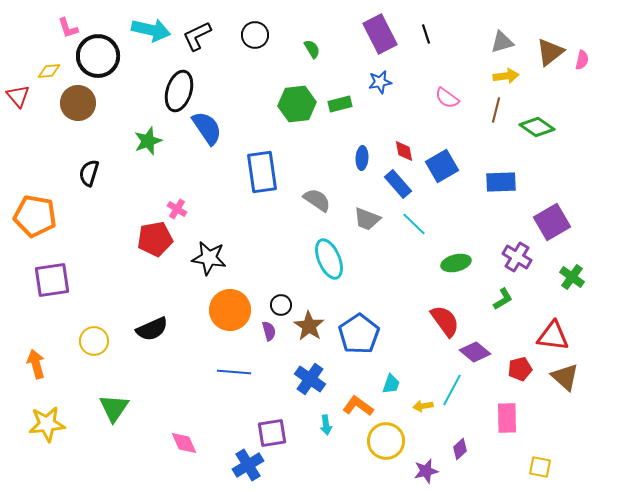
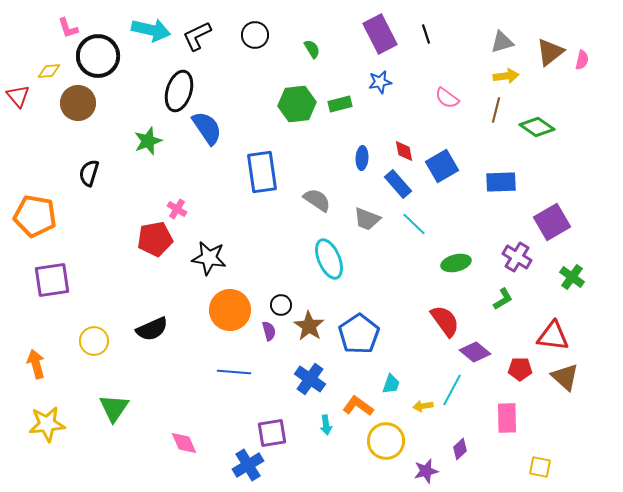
red pentagon at (520, 369): rotated 15 degrees clockwise
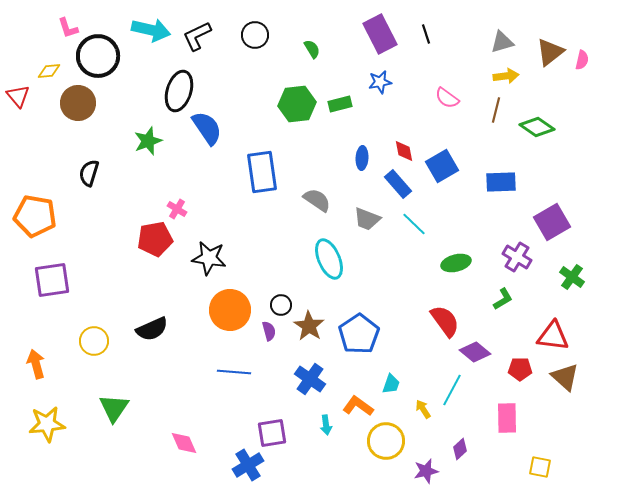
yellow arrow at (423, 406): moved 3 px down; rotated 66 degrees clockwise
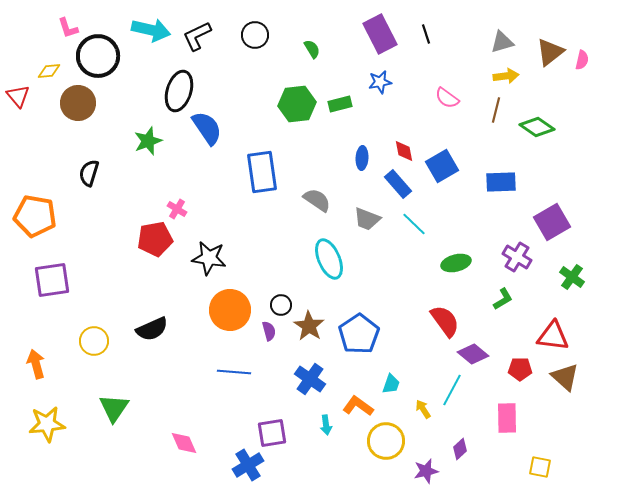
purple diamond at (475, 352): moved 2 px left, 2 px down
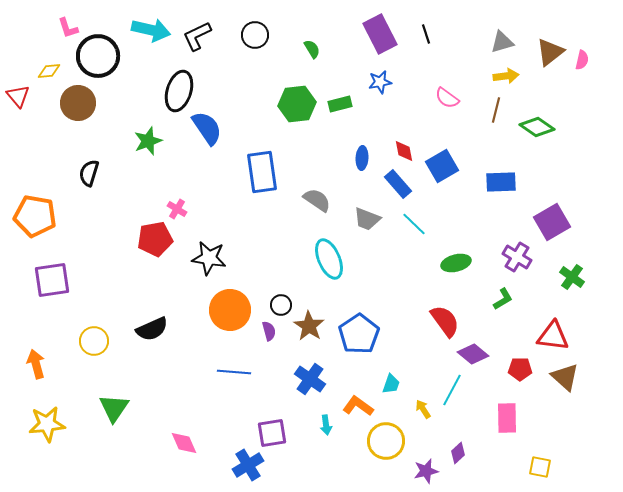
purple diamond at (460, 449): moved 2 px left, 4 px down
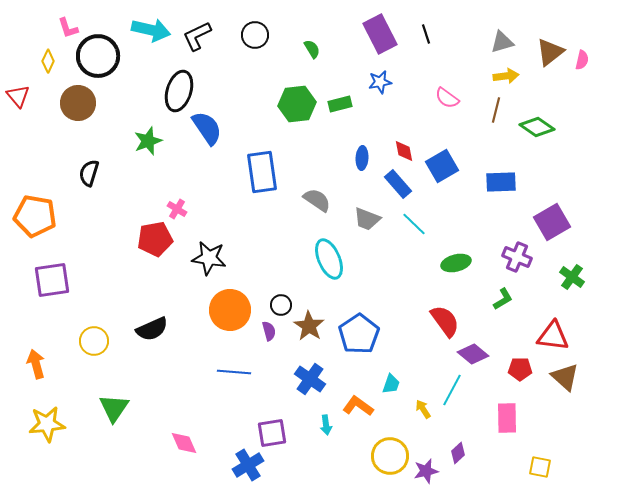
yellow diamond at (49, 71): moved 1 px left, 10 px up; rotated 60 degrees counterclockwise
purple cross at (517, 257): rotated 8 degrees counterclockwise
yellow circle at (386, 441): moved 4 px right, 15 px down
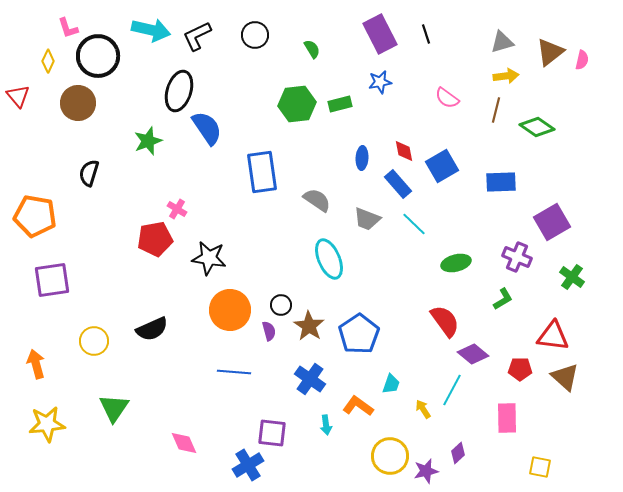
purple square at (272, 433): rotated 16 degrees clockwise
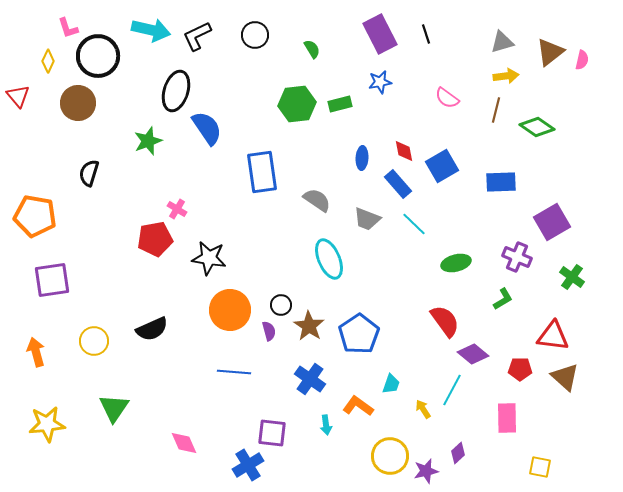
black ellipse at (179, 91): moved 3 px left
orange arrow at (36, 364): moved 12 px up
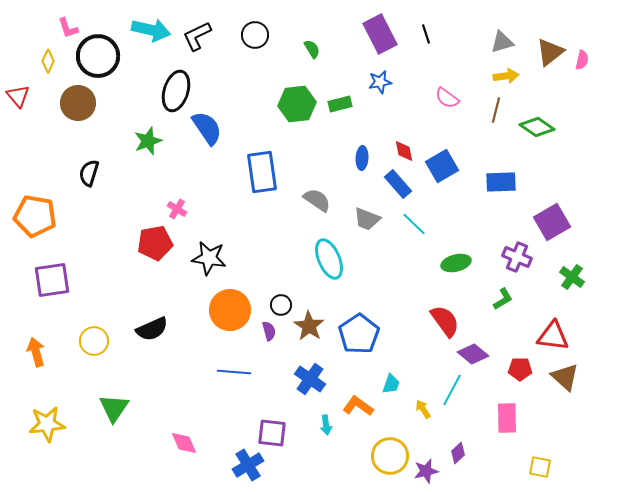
red pentagon at (155, 239): moved 4 px down
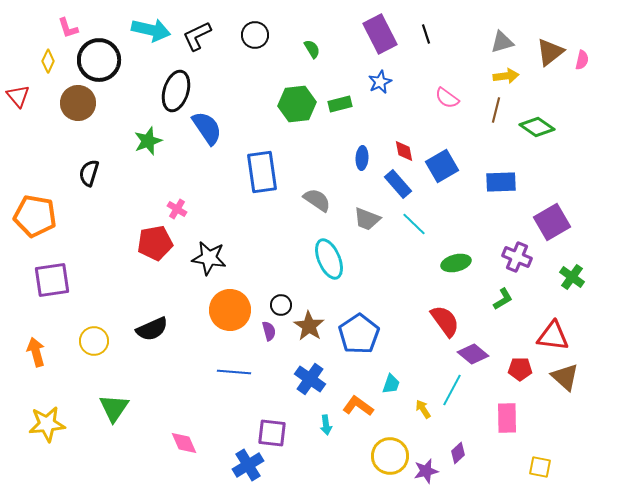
black circle at (98, 56): moved 1 px right, 4 px down
blue star at (380, 82): rotated 15 degrees counterclockwise
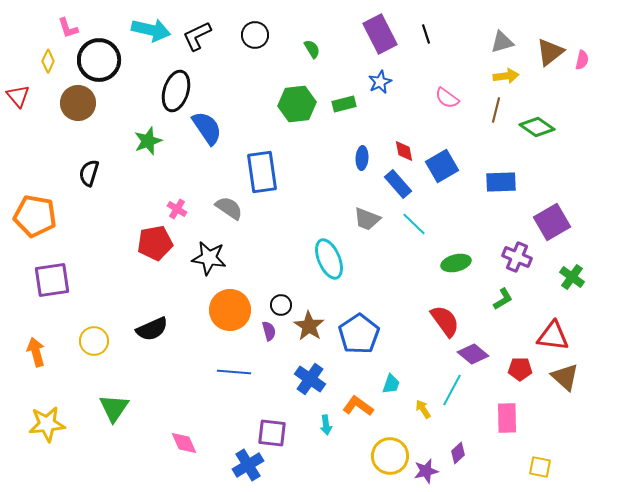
green rectangle at (340, 104): moved 4 px right
gray semicircle at (317, 200): moved 88 px left, 8 px down
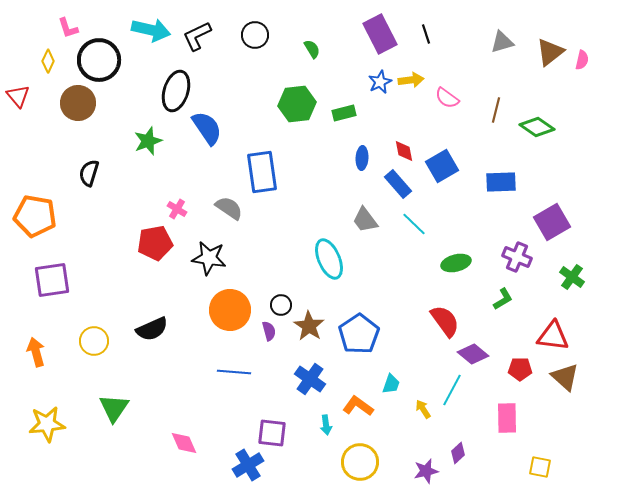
yellow arrow at (506, 76): moved 95 px left, 4 px down
green rectangle at (344, 104): moved 9 px down
gray trapezoid at (367, 219): moved 2 px left, 1 px down; rotated 32 degrees clockwise
yellow circle at (390, 456): moved 30 px left, 6 px down
